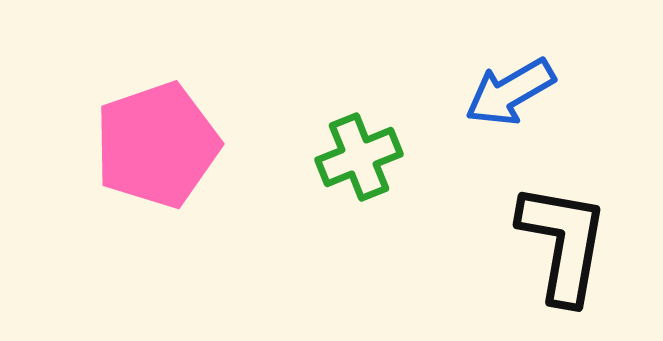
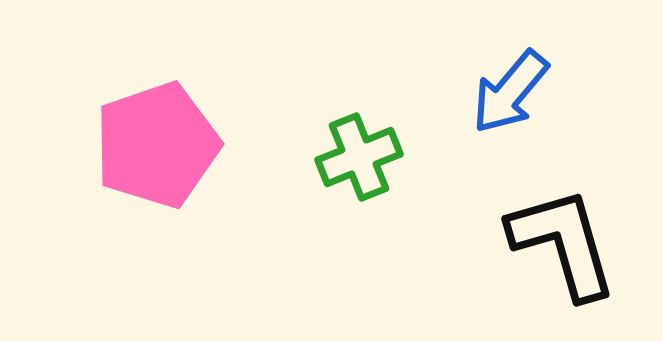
blue arrow: rotated 20 degrees counterclockwise
black L-shape: rotated 26 degrees counterclockwise
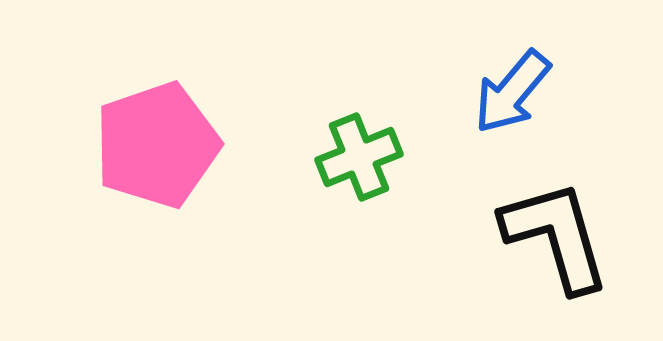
blue arrow: moved 2 px right
black L-shape: moved 7 px left, 7 px up
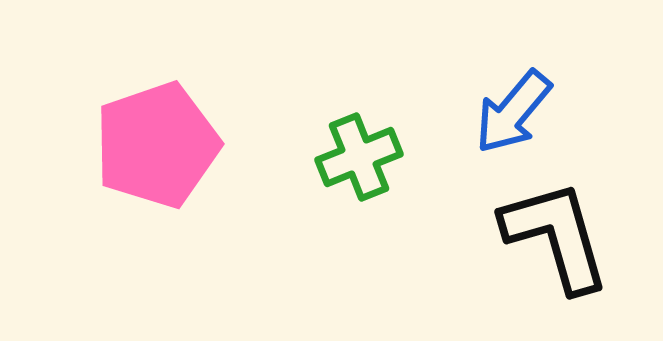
blue arrow: moved 1 px right, 20 px down
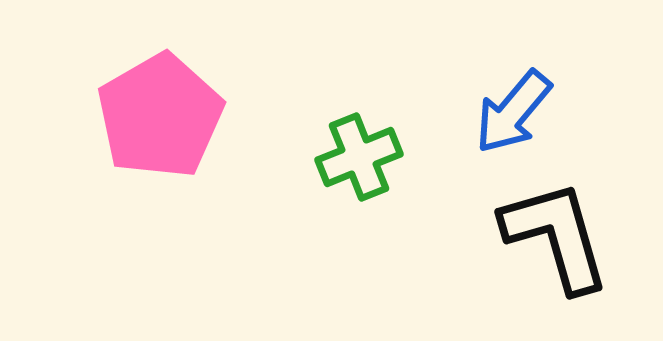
pink pentagon: moved 3 px right, 29 px up; rotated 11 degrees counterclockwise
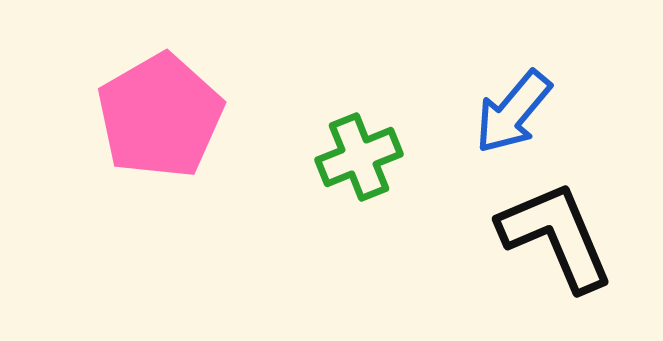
black L-shape: rotated 7 degrees counterclockwise
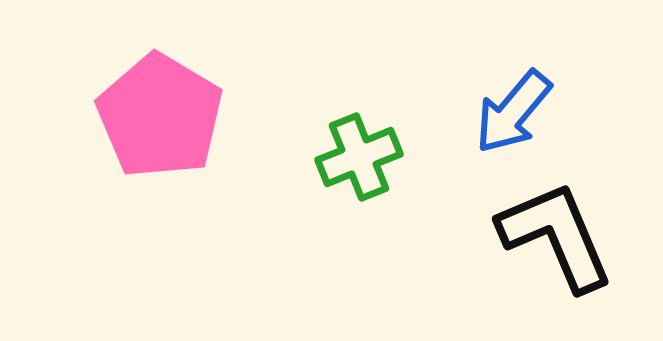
pink pentagon: rotated 11 degrees counterclockwise
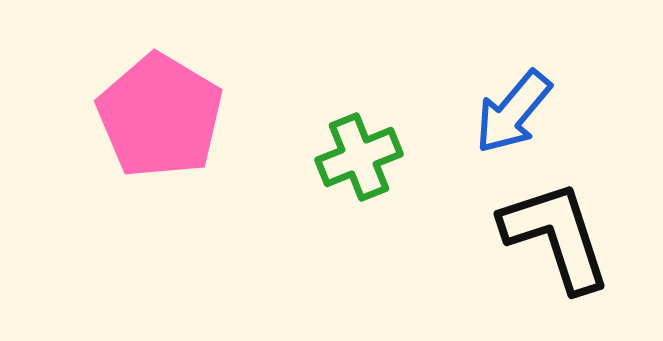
black L-shape: rotated 5 degrees clockwise
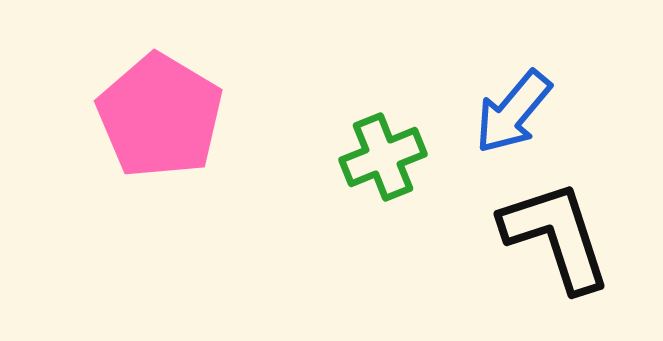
green cross: moved 24 px right
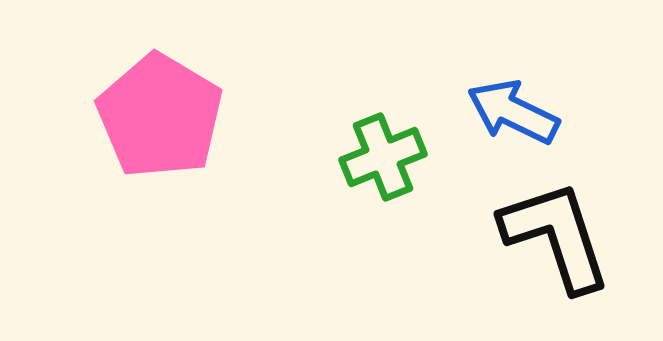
blue arrow: rotated 76 degrees clockwise
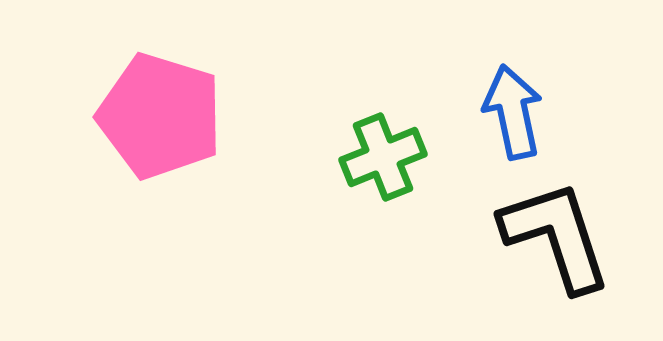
blue arrow: rotated 52 degrees clockwise
pink pentagon: rotated 14 degrees counterclockwise
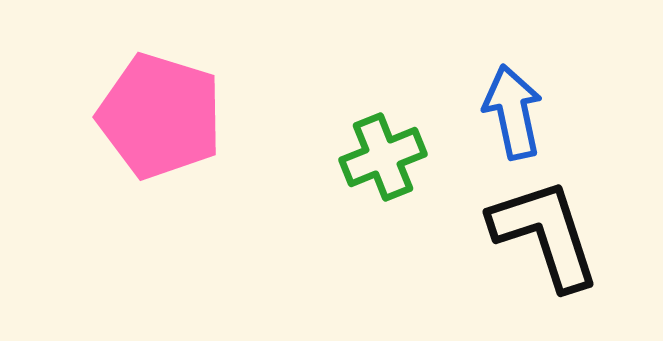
black L-shape: moved 11 px left, 2 px up
